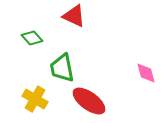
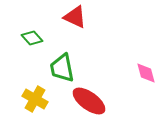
red triangle: moved 1 px right, 1 px down
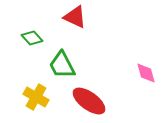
green trapezoid: moved 3 px up; rotated 16 degrees counterclockwise
yellow cross: moved 1 px right, 2 px up
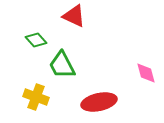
red triangle: moved 1 px left, 1 px up
green diamond: moved 4 px right, 2 px down
yellow cross: rotated 10 degrees counterclockwise
red ellipse: moved 10 px right, 1 px down; rotated 48 degrees counterclockwise
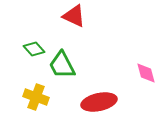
green diamond: moved 2 px left, 9 px down
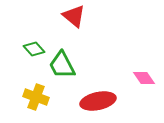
red triangle: rotated 15 degrees clockwise
pink diamond: moved 2 px left, 5 px down; rotated 20 degrees counterclockwise
red ellipse: moved 1 px left, 1 px up
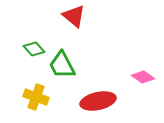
pink diamond: moved 1 px left, 1 px up; rotated 20 degrees counterclockwise
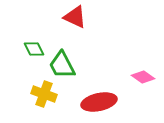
red triangle: moved 1 px right, 1 px down; rotated 15 degrees counterclockwise
green diamond: rotated 15 degrees clockwise
yellow cross: moved 8 px right, 3 px up
red ellipse: moved 1 px right, 1 px down
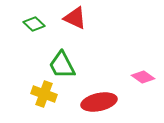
red triangle: moved 1 px down
green diamond: moved 25 px up; rotated 20 degrees counterclockwise
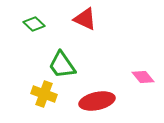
red triangle: moved 10 px right, 1 px down
green trapezoid: rotated 8 degrees counterclockwise
pink diamond: rotated 15 degrees clockwise
red ellipse: moved 2 px left, 1 px up
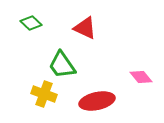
red triangle: moved 9 px down
green diamond: moved 3 px left, 1 px up
pink diamond: moved 2 px left
